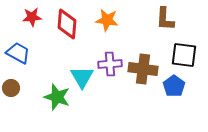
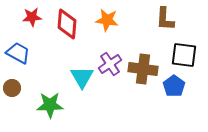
purple cross: rotated 30 degrees counterclockwise
brown circle: moved 1 px right
green star: moved 7 px left, 8 px down; rotated 20 degrees counterclockwise
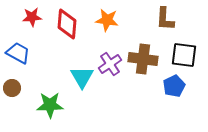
brown cross: moved 10 px up
blue pentagon: rotated 10 degrees clockwise
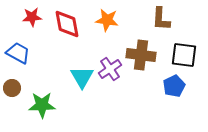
brown L-shape: moved 4 px left
red diamond: rotated 16 degrees counterclockwise
brown cross: moved 2 px left, 4 px up
purple cross: moved 5 px down
green star: moved 8 px left
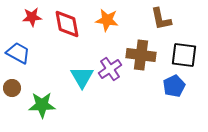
brown L-shape: rotated 15 degrees counterclockwise
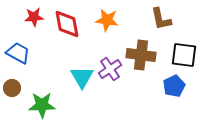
red star: moved 2 px right
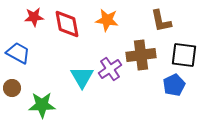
brown L-shape: moved 2 px down
brown cross: rotated 16 degrees counterclockwise
blue pentagon: moved 1 px up
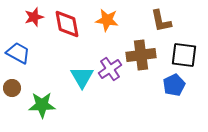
red star: rotated 12 degrees counterclockwise
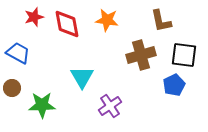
brown cross: rotated 8 degrees counterclockwise
purple cross: moved 37 px down
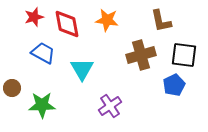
blue trapezoid: moved 25 px right
cyan triangle: moved 8 px up
